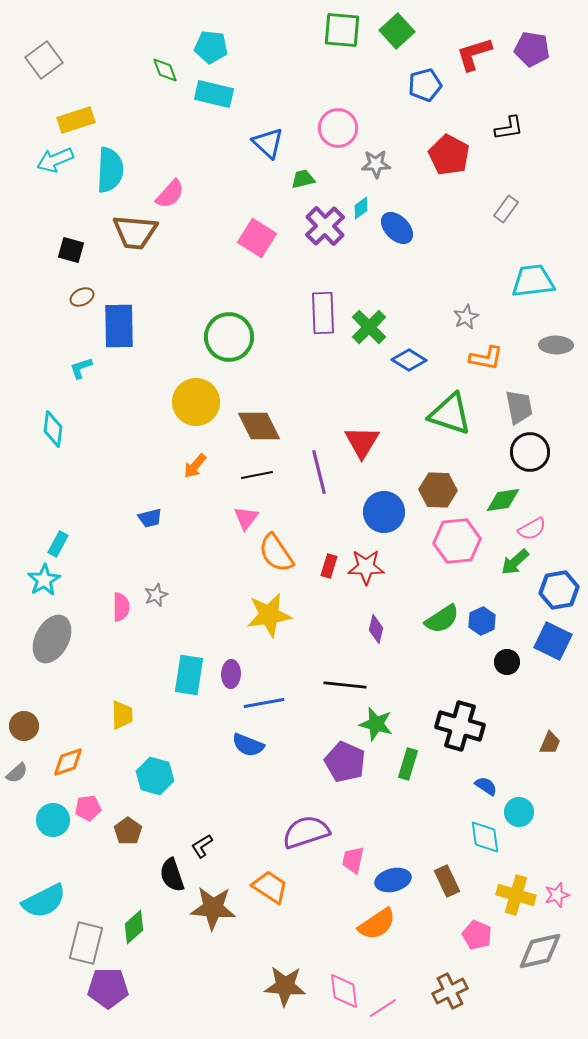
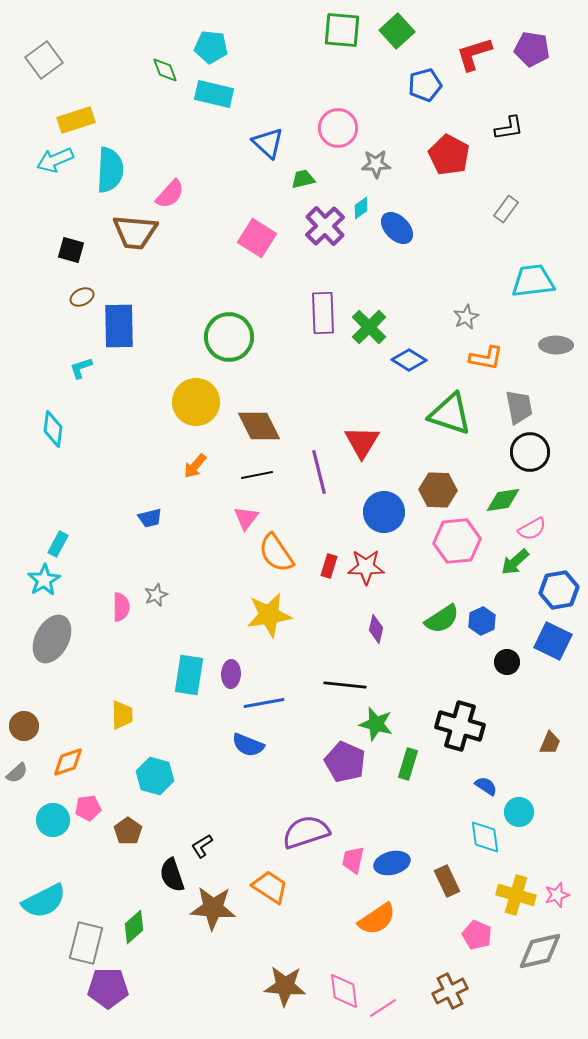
blue ellipse at (393, 880): moved 1 px left, 17 px up
orange semicircle at (377, 924): moved 5 px up
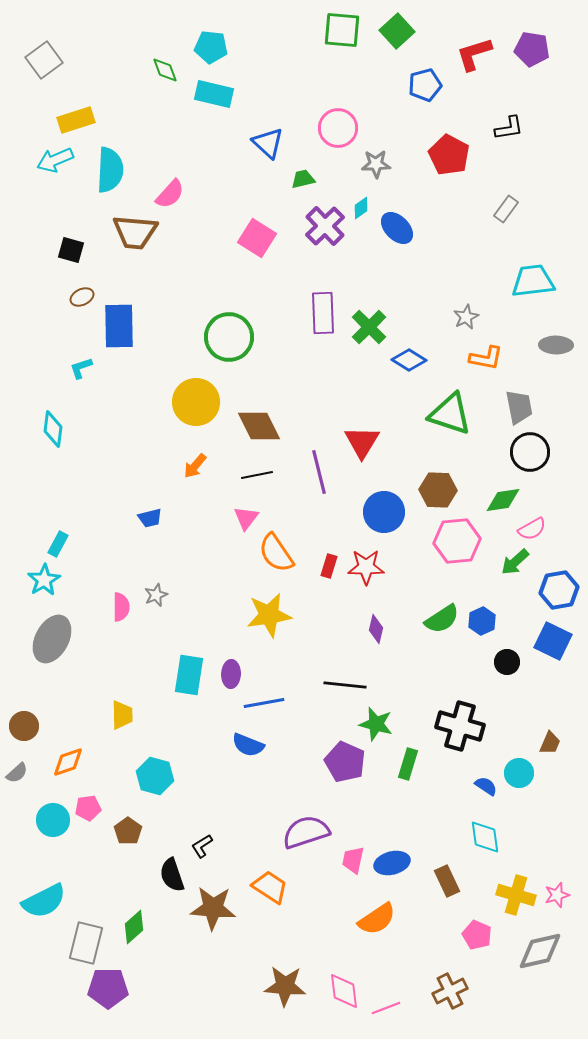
cyan circle at (519, 812): moved 39 px up
pink line at (383, 1008): moved 3 px right; rotated 12 degrees clockwise
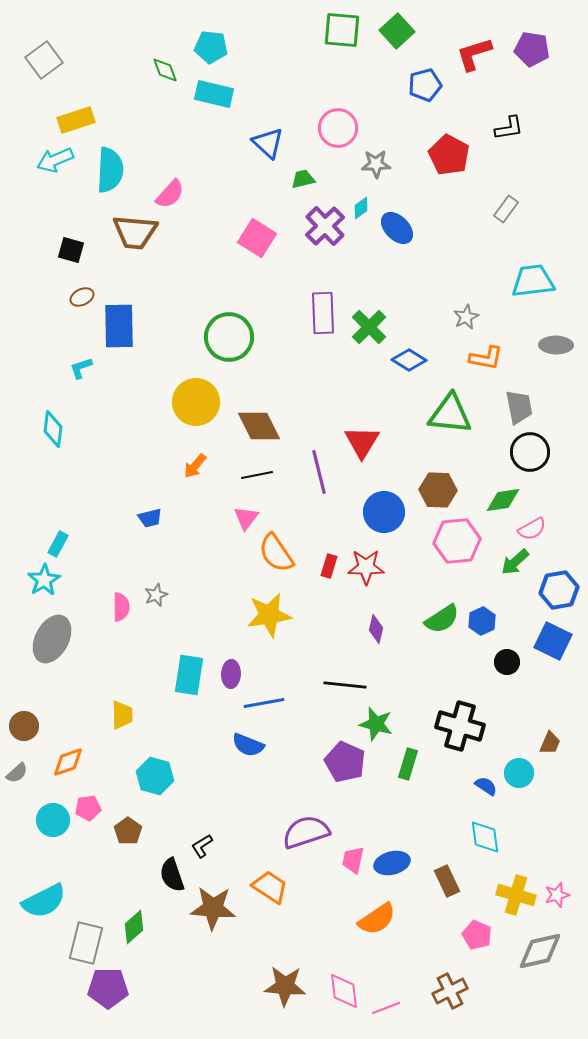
green triangle at (450, 414): rotated 12 degrees counterclockwise
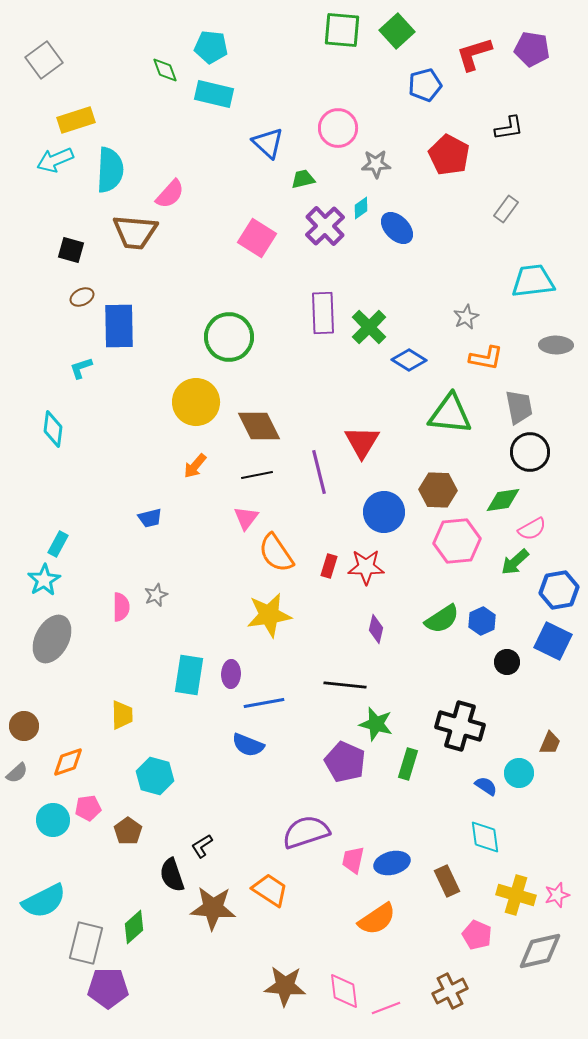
orange trapezoid at (270, 887): moved 3 px down
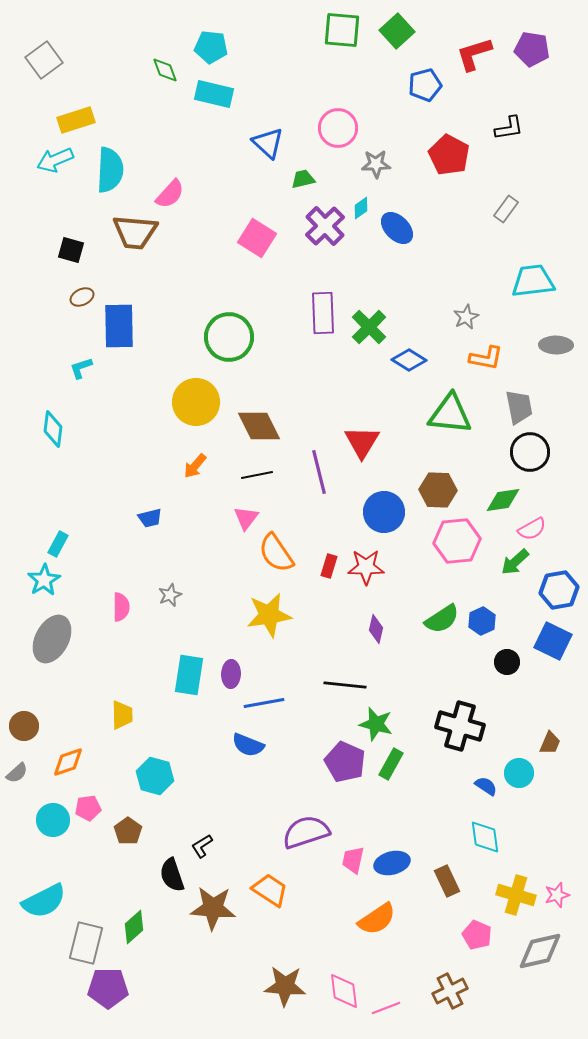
gray star at (156, 595): moved 14 px right
green rectangle at (408, 764): moved 17 px left; rotated 12 degrees clockwise
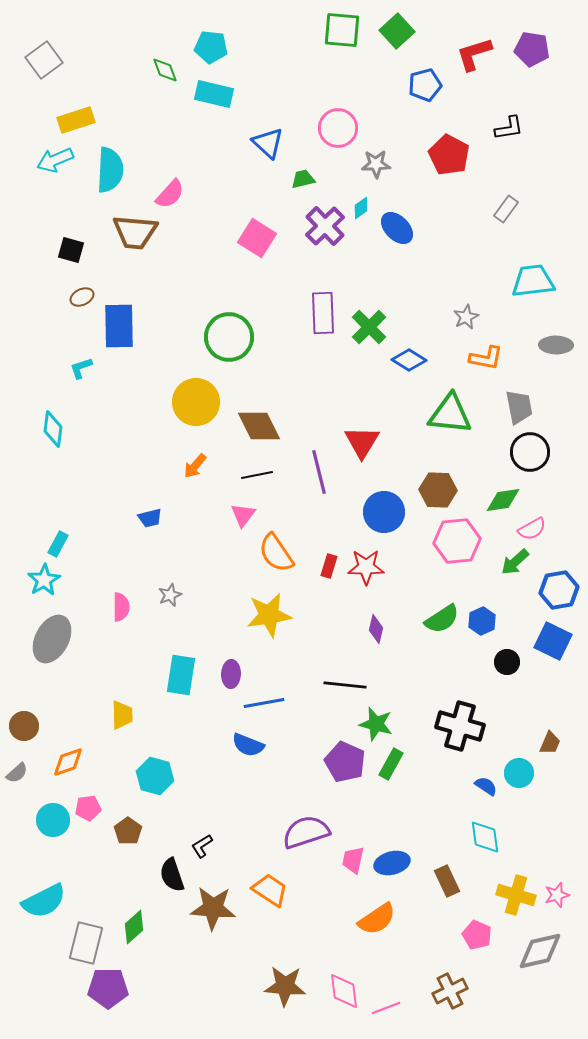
pink triangle at (246, 518): moved 3 px left, 3 px up
cyan rectangle at (189, 675): moved 8 px left
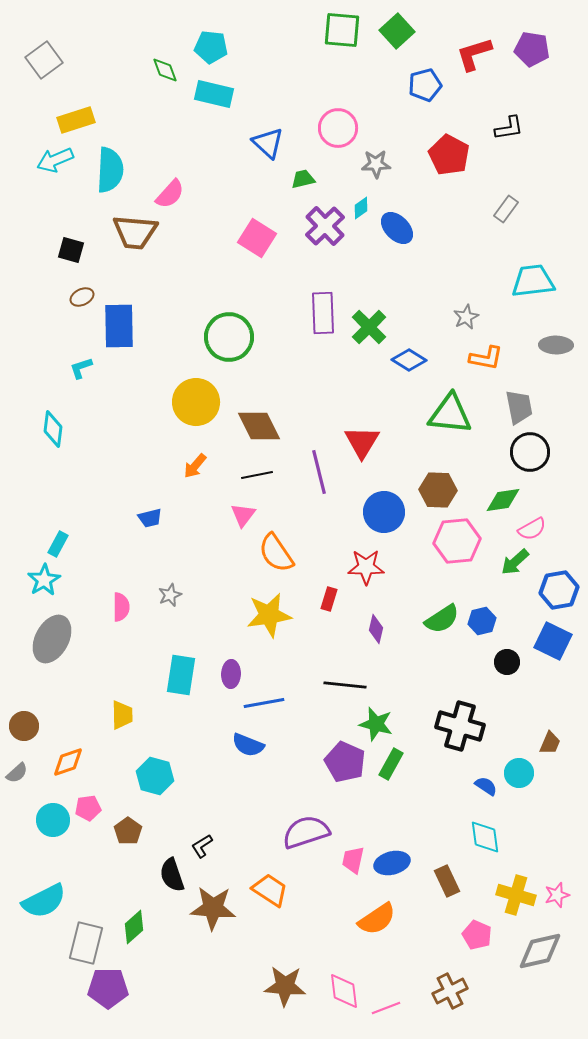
red rectangle at (329, 566): moved 33 px down
blue hexagon at (482, 621): rotated 12 degrees clockwise
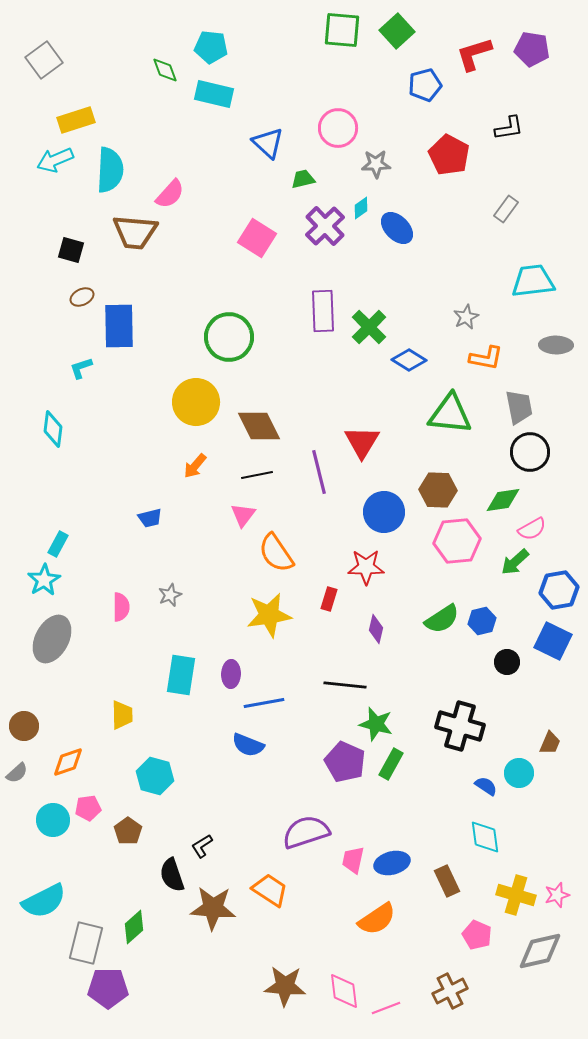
purple rectangle at (323, 313): moved 2 px up
